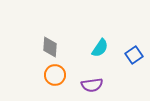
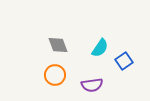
gray diamond: moved 8 px right, 2 px up; rotated 25 degrees counterclockwise
blue square: moved 10 px left, 6 px down
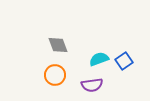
cyan semicircle: moved 1 px left, 11 px down; rotated 144 degrees counterclockwise
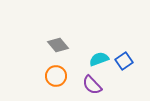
gray diamond: rotated 20 degrees counterclockwise
orange circle: moved 1 px right, 1 px down
purple semicircle: rotated 55 degrees clockwise
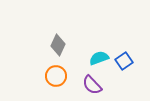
gray diamond: rotated 65 degrees clockwise
cyan semicircle: moved 1 px up
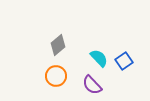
gray diamond: rotated 25 degrees clockwise
cyan semicircle: rotated 66 degrees clockwise
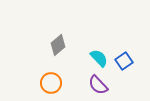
orange circle: moved 5 px left, 7 px down
purple semicircle: moved 6 px right
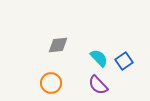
gray diamond: rotated 35 degrees clockwise
